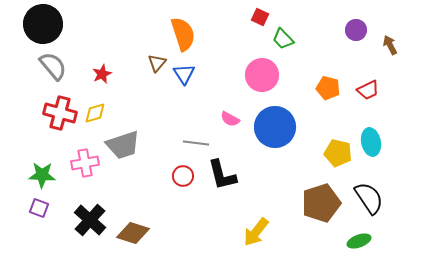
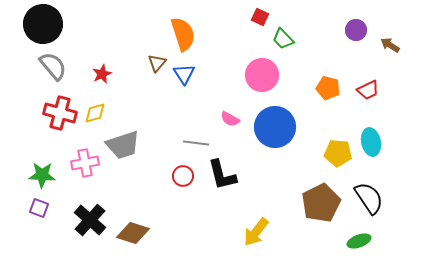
brown arrow: rotated 30 degrees counterclockwise
yellow pentagon: rotated 8 degrees counterclockwise
brown pentagon: rotated 9 degrees counterclockwise
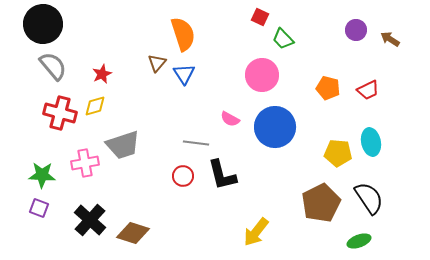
brown arrow: moved 6 px up
yellow diamond: moved 7 px up
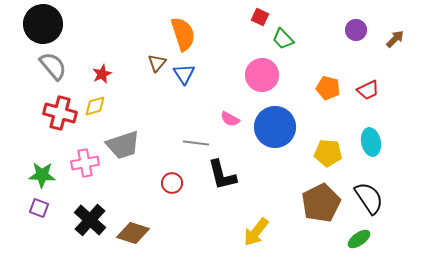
brown arrow: moved 5 px right; rotated 102 degrees clockwise
yellow pentagon: moved 10 px left
red circle: moved 11 px left, 7 px down
green ellipse: moved 2 px up; rotated 15 degrees counterclockwise
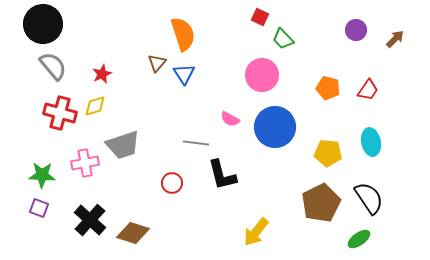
red trapezoid: rotated 30 degrees counterclockwise
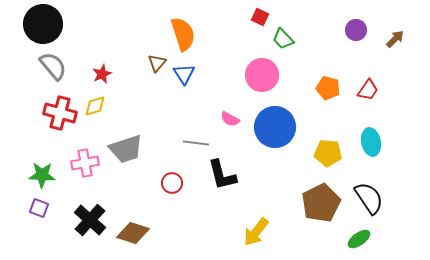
gray trapezoid: moved 3 px right, 4 px down
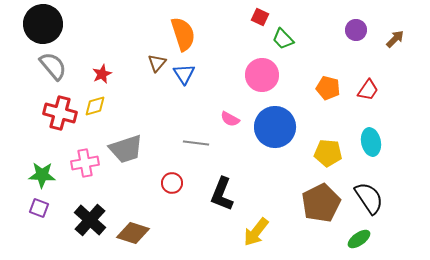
black L-shape: moved 19 px down; rotated 36 degrees clockwise
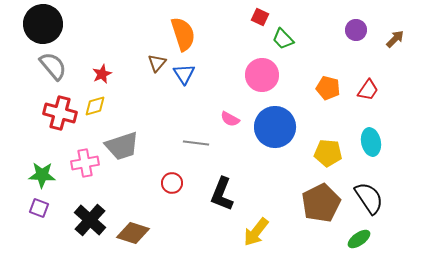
gray trapezoid: moved 4 px left, 3 px up
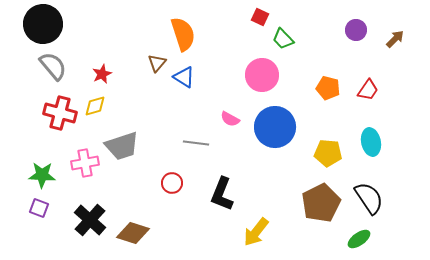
blue triangle: moved 3 px down; rotated 25 degrees counterclockwise
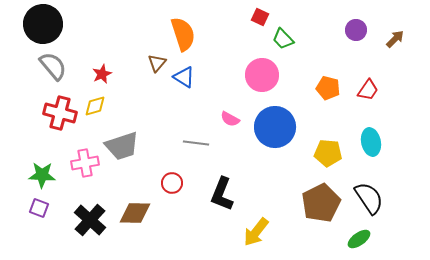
brown diamond: moved 2 px right, 20 px up; rotated 16 degrees counterclockwise
